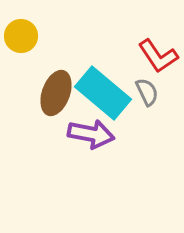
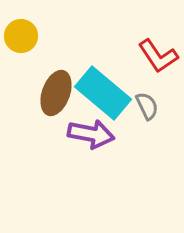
gray semicircle: moved 14 px down
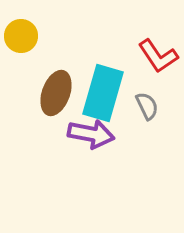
cyan rectangle: rotated 66 degrees clockwise
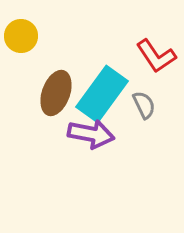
red L-shape: moved 2 px left
cyan rectangle: moved 1 px left, 1 px down; rotated 20 degrees clockwise
gray semicircle: moved 3 px left, 1 px up
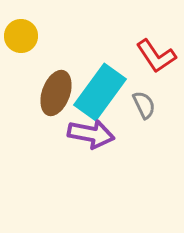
cyan rectangle: moved 2 px left, 2 px up
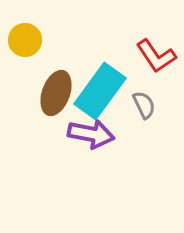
yellow circle: moved 4 px right, 4 px down
cyan rectangle: moved 1 px up
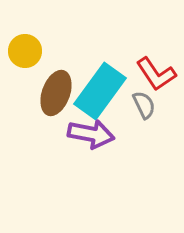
yellow circle: moved 11 px down
red L-shape: moved 18 px down
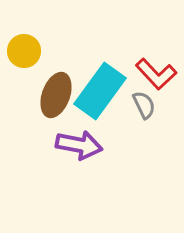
yellow circle: moved 1 px left
red L-shape: rotated 9 degrees counterclockwise
brown ellipse: moved 2 px down
purple arrow: moved 12 px left, 11 px down
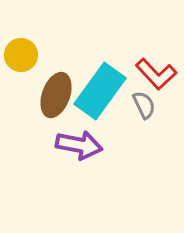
yellow circle: moved 3 px left, 4 px down
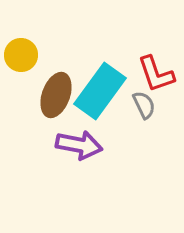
red L-shape: rotated 24 degrees clockwise
